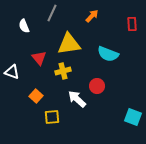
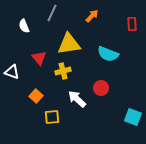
red circle: moved 4 px right, 2 px down
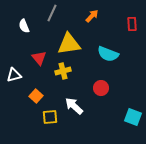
white triangle: moved 2 px right, 3 px down; rotated 35 degrees counterclockwise
white arrow: moved 3 px left, 7 px down
yellow square: moved 2 px left
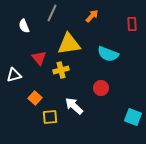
yellow cross: moved 2 px left, 1 px up
orange square: moved 1 px left, 2 px down
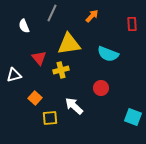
yellow square: moved 1 px down
